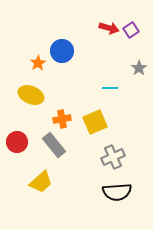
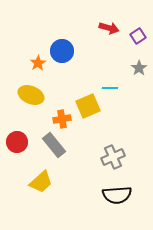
purple square: moved 7 px right, 6 px down
yellow square: moved 7 px left, 16 px up
black semicircle: moved 3 px down
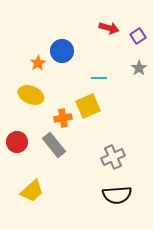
cyan line: moved 11 px left, 10 px up
orange cross: moved 1 px right, 1 px up
yellow trapezoid: moved 9 px left, 9 px down
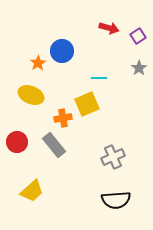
yellow square: moved 1 px left, 2 px up
black semicircle: moved 1 px left, 5 px down
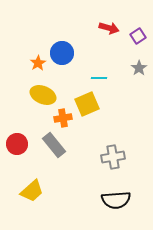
blue circle: moved 2 px down
yellow ellipse: moved 12 px right
red circle: moved 2 px down
gray cross: rotated 15 degrees clockwise
